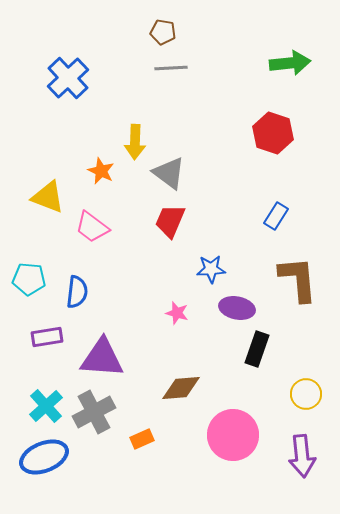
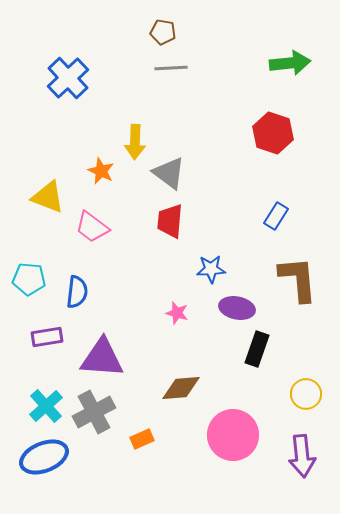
red trapezoid: rotated 18 degrees counterclockwise
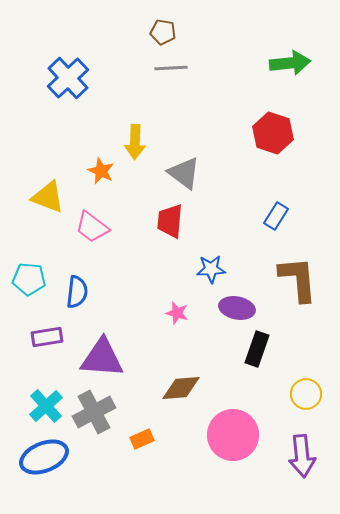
gray triangle: moved 15 px right
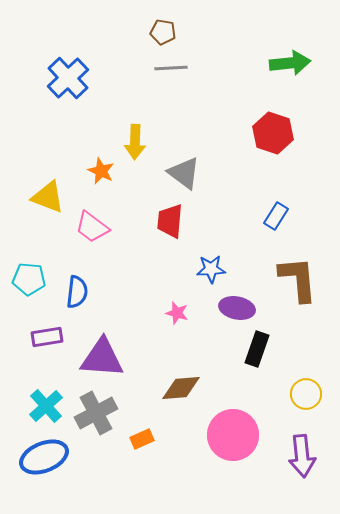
gray cross: moved 2 px right, 1 px down
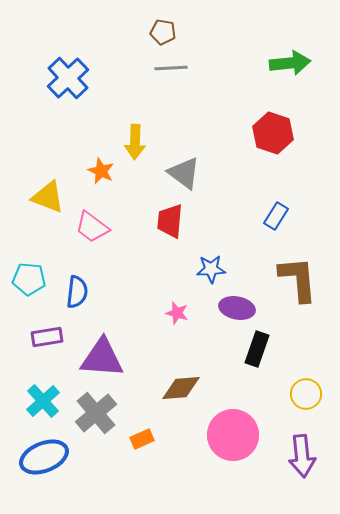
cyan cross: moved 3 px left, 5 px up
gray cross: rotated 12 degrees counterclockwise
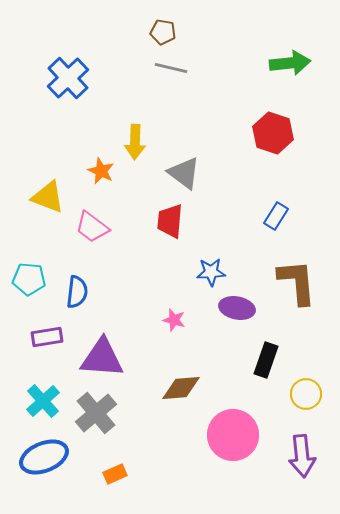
gray line: rotated 16 degrees clockwise
blue star: moved 3 px down
brown L-shape: moved 1 px left, 3 px down
pink star: moved 3 px left, 7 px down
black rectangle: moved 9 px right, 11 px down
orange rectangle: moved 27 px left, 35 px down
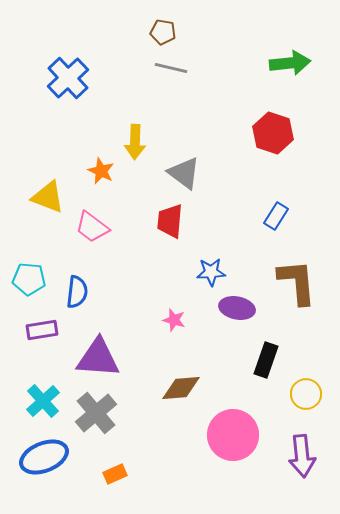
purple rectangle: moved 5 px left, 7 px up
purple triangle: moved 4 px left
